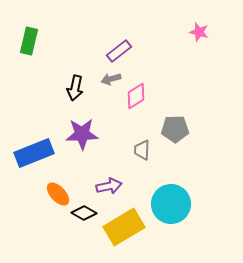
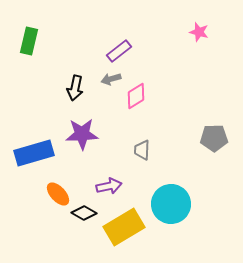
gray pentagon: moved 39 px right, 9 px down
blue rectangle: rotated 6 degrees clockwise
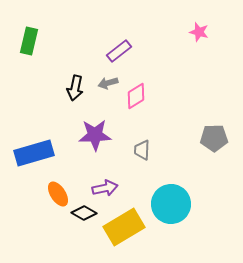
gray arrow: moved 3 px left, 4 px down
purple star: moved 13 px right, 1 px down
purple arrow: moved 4 px left, 2 px down
orange ellipse: rotated 10 degrees clockwise
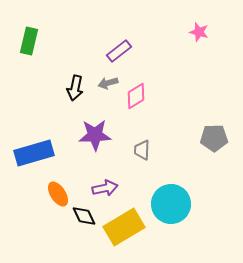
black diamond: moved 3 px down; rotated 35 degrees clockwise
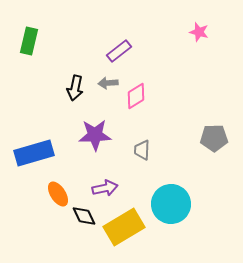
gray arrow: rotated 12 degrees clockwise
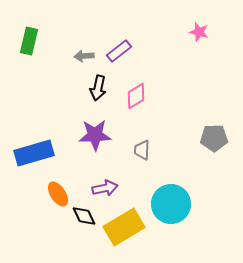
gray arrow: moved 24 px left, 27 px up
black arrow: moved 23 px right
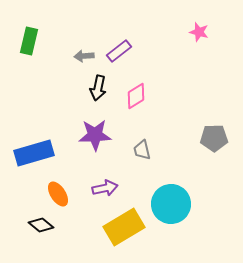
gray trapezoid: rotated 15 degrees counterclockwise
black diamond: moved 43 px left, 9 px down; rotated 25 degrees counterclockwise
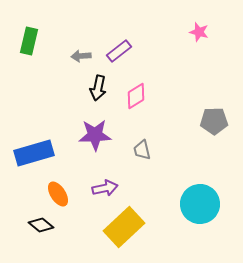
gray arrow: moved 3 px left
gray pentagon: moved 17 px up
cyan circle: moved 29 px right
yellow rectangle: rotated 12 degrees counterclockwise
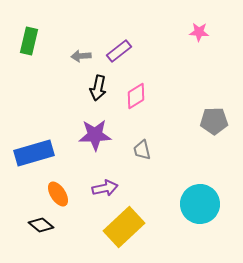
pink star: rotated 12 degrees counterclockwise
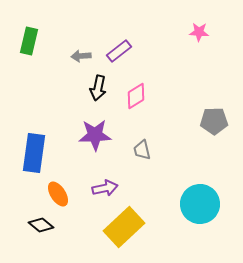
blue rectangle: rotated 66 degrees counterclockwise
